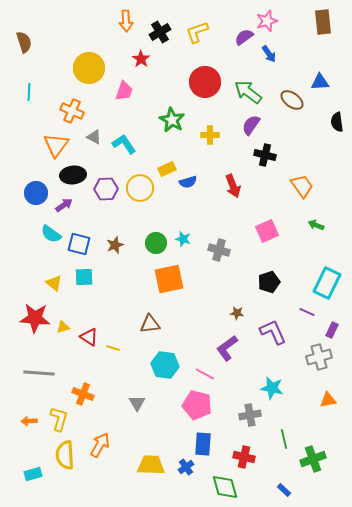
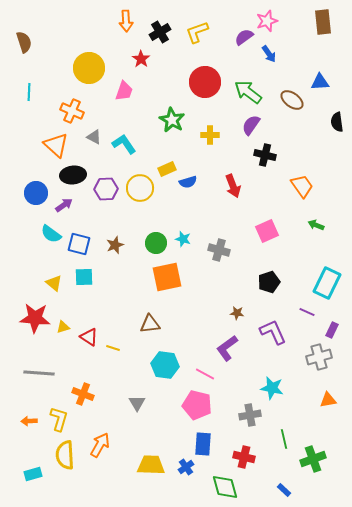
orange triangle at (56, 145): rotated 24 degrees counterclockwise
orange square at (169, 279): moved 2 px left, 2 px up
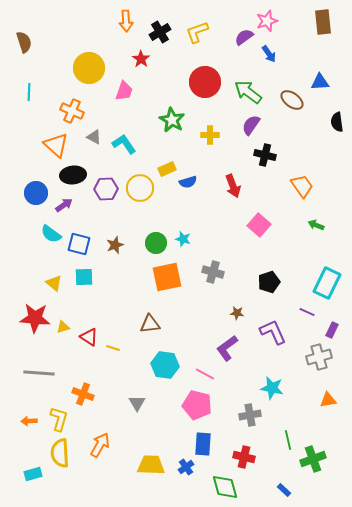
pink square at (267, 231): moved 8 px left, 6 px up; rotated 25 degrees counterclockwise
gray cross at (219, 250): moved 6 px left, 22 px down
green line at (284, 439): moved 4 px right, 1 px down
yellow semicircle at (65, 455): moved 5 px left, 2 px up
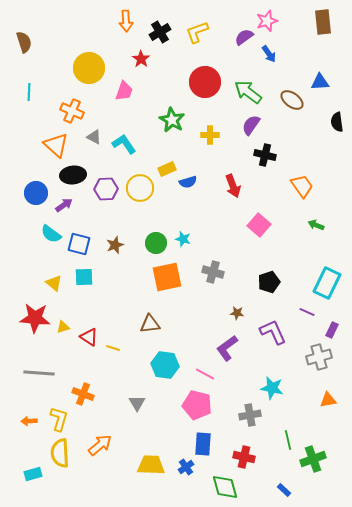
orange arrow at (100, 445): rotated 20 degrees clockwise
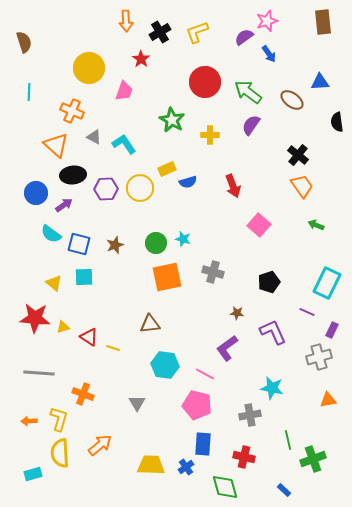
black cross at (265, 155): moved 33 px right; rotated 25 degrees clockwise
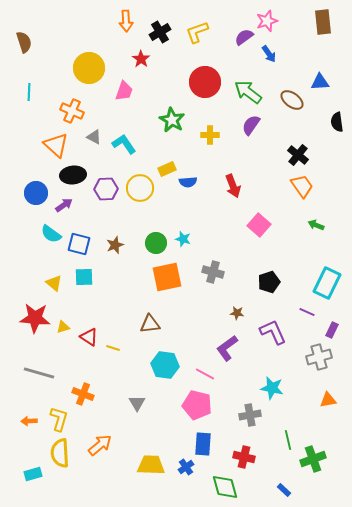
blue semicircle at (188, 182): rotated 12 degrees clockwise
gray line at (39, 373): rotated 12 degrees clockwise
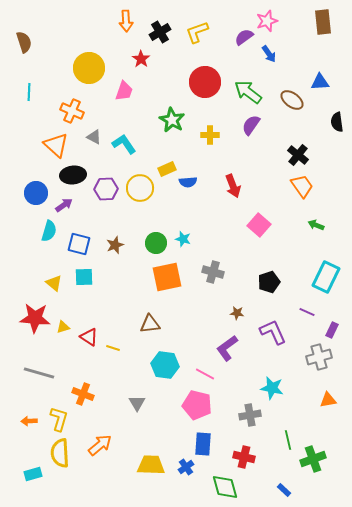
cyan semicircle at (51, 234): moved 2 px left, 3 px up; rotated 110 degrees counterclockwise
cyan rectangle at (327, 283): moved 1 px left, 6 px up
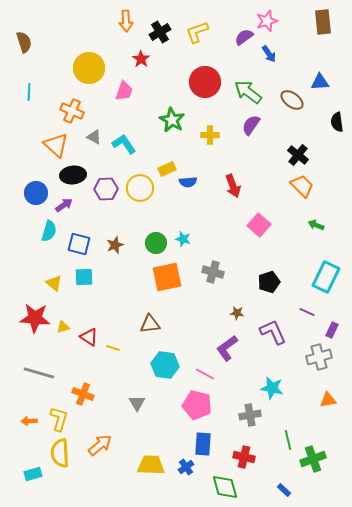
orange trapezoid at (302, 186): rotated 10 degrees counterclockwise
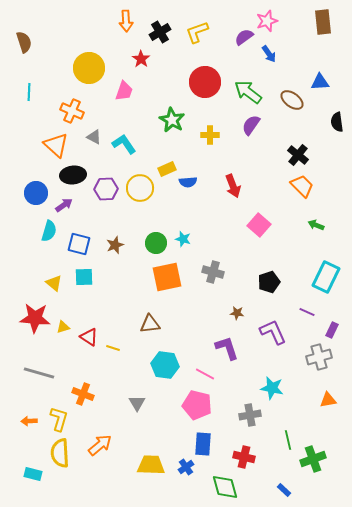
purple L-shape at (227, 348): rotated 108 degrees clockwise
cyan rectangle at (33, 474): rotated 30 degrees clockwise
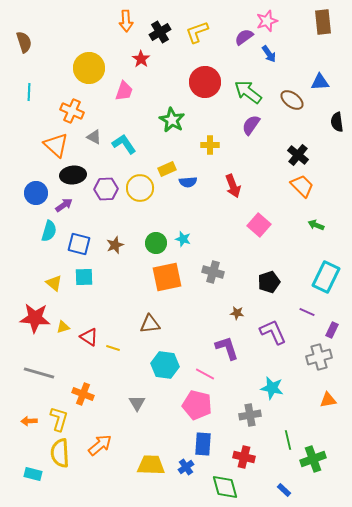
yellow cross at (210, 135): moved 10 px down
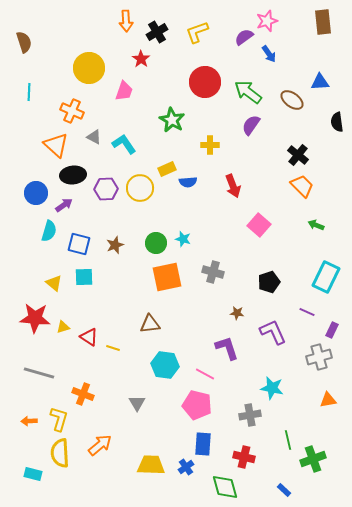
black cross at (160, 32): moved 3 px left
